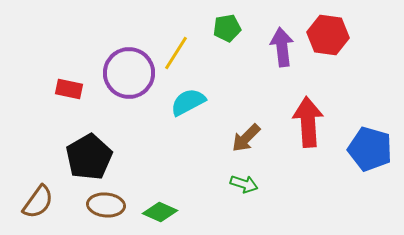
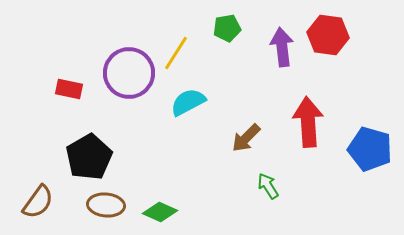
green arrow: moved 24 px right, 2 px down; rotated 140 degrees counterclockwise
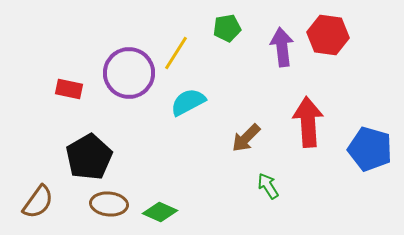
brown ellipse: moved 3 px right, 1 px up
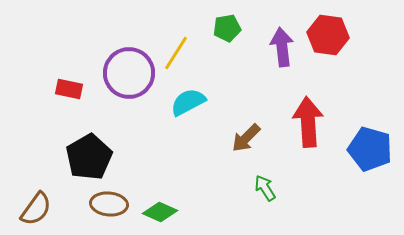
green arrow: moved 3 px left, 2 px down
brown semicircle: moved 2 px left, 7 px down
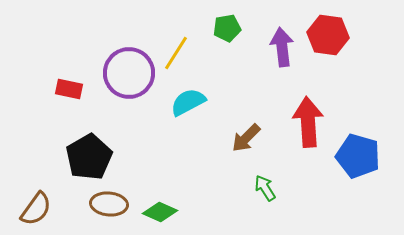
blue pentagon: moved 12 px left, 7 px down
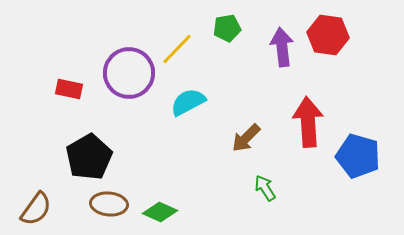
yellow line: moved 1 px right, 4 px up; rotated 12 degrees clockwise
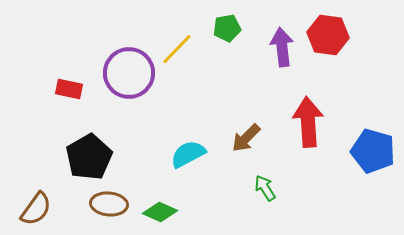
cyan semicircle: moved 52 px down
blue pentagon: moved 15 px right, 5 px up
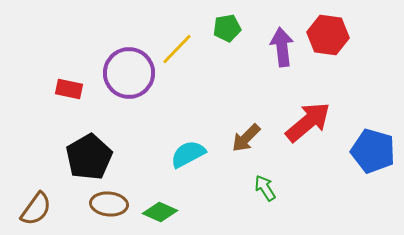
red arrow: rotated 54 degrees clockwise
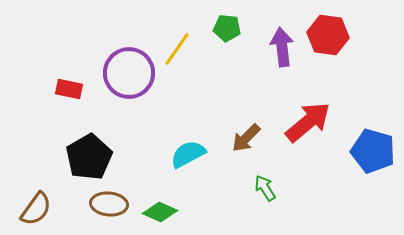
green pentagon: rotated 16 degrees clockwise
yellow line: rotated 9 degrees counterclockwise
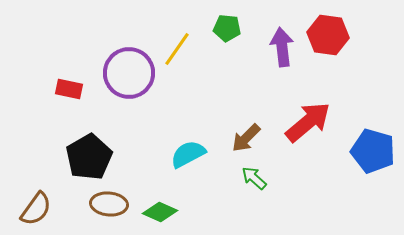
green arrow: moved 11 px left, 10 px up; rotated 16 degrees counterclockwise
